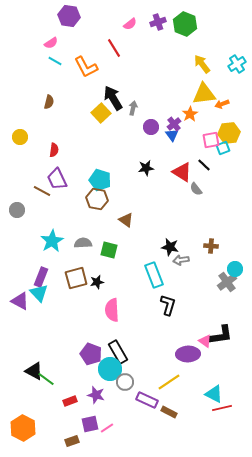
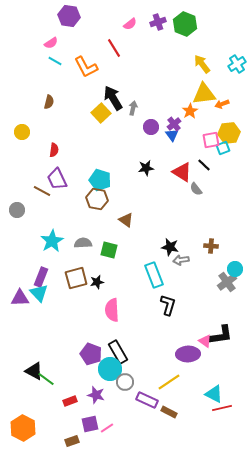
orange star at (190, 114): moved 3 px up
yellow circle at (20, 137): moved 2 px right, 5 px up
purple triangle at (20, 301): moved 3 px up; rotated 30 degrees counterclockwise
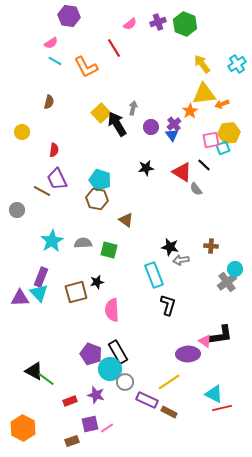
black arrow at (113, 98): moved 4 px right, 26 px down
brown square at (76, 278): moved 14 px down
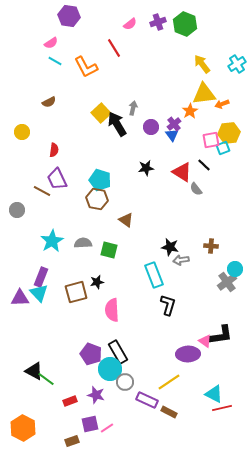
brown semicircle at (49, 102): rotated 48 degrees clockwise
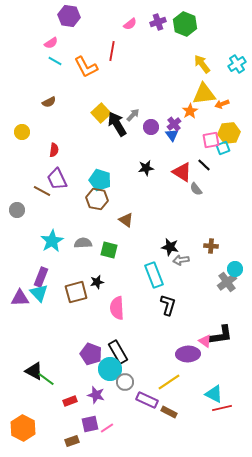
red line at (114, 48): moved 2 px left, 3 px down; rotated 42 degrees clockwise
gray arrow at (133, 108): moved 7 px down; rotated 32 degrees clockwise
pink semicircle at (112, 310): moved 5 px right, 2 px up
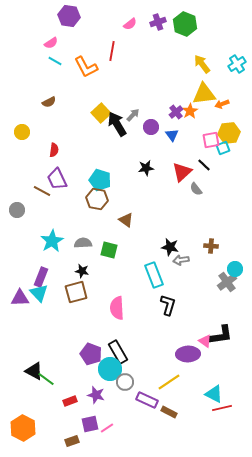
purple cross at (174, 124): moved 2 px right, 12 px up
red triangle at (182, 172): rotated 45 degrees clockwise
black star at (97, 282): moved 15 px left, 11 px up; rotated 24 degrees clockwise
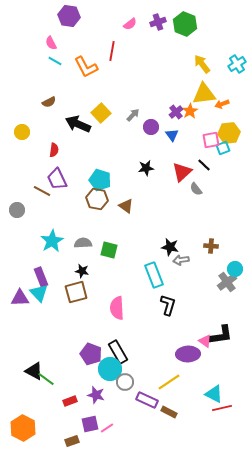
pink semicircle at (51, 43): rotated 96 degrees clockwise
black arrow at (117, 124): moved 39 px left; rotated 35 degrees counterclockwise
brown triangle at (126, 220): moved 14 px up
purple rectangle at (41, 277): rotated 42 degrees counterclockwise
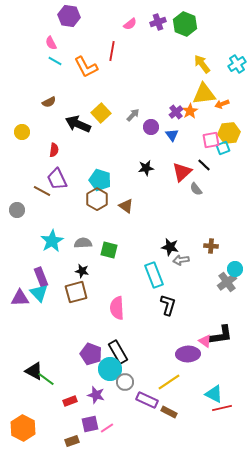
brown hexagon at (97, 199): rotated 20 degrees clockwise
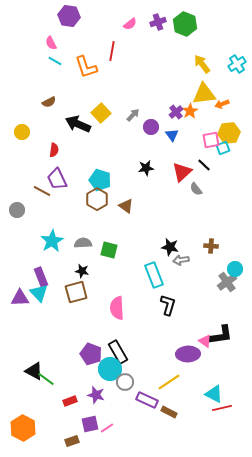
orange L-shape at (86, 67): rotated 10 degrees clockwise
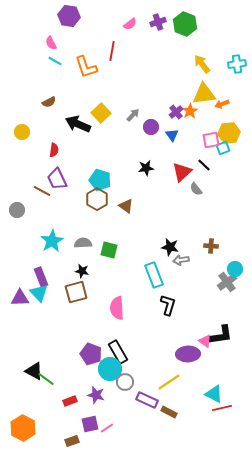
cyan cross at (237, 64): rotated 24 degrees clockwise
